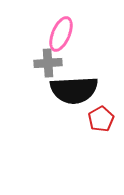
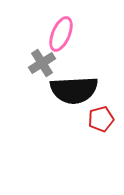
gray cross: moved 6 px left; rotated 28 degrees counterclockwise
red pentagon: rotated 15 degrees clockwise
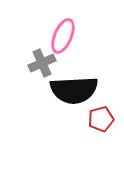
pink ellipse: moved 2 px right, 2 px down
gray cross: rotated 8 degrees clockwise
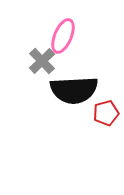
gray cross: moved 2 px up; rotated 20 degrees counterclockwise
red pentagon: moved 5 px right, 6 px up
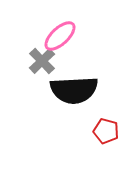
pink ellipse: moved 3 px left; rotated 24 degrees clockwise
red pentagon: moved 18 px down; rotated 30 degrees clockwise
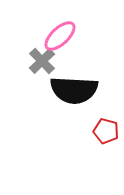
black semicircle: rotated 6 degrees clockwise
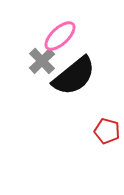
black semicircle: moved 14 px up; rotated 42 degrees counterclockwise
red pentagon: moved 1 px right
